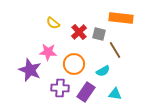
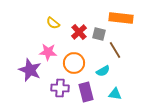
orange circle: moved 1 px up
purple rectangle: rotated 48 degrees counterclockwise
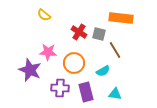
yellow semicircle: moved 9 px left, 8 px up
red cross: rotated 14 degrees counterclockwise
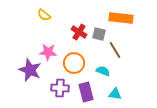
cyan semicircle: rotated 128 degrees counterclockwise
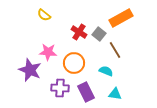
orange rectangle: rotated 35 degrees counterclockwise
gray square: rotated 24 degrees clockwise
cyan semicircle: moved 3 px right
purple rectangle: rotated 12 degrees counterclockwise
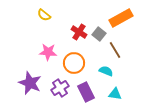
purple star: moved 13 px down
purple cross: rotated 36 degrees counterclockwise
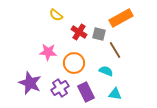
yellow semicircle: moved 12 px right
gray square: rotated 24 degrees counterclockwise
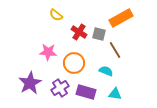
purple star: rotated 20 degrees clockwise
purple rectangle: rotated 48 degrees counterclockwise
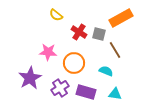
purple star: moved 5 px up
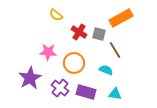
cyan semicircle: moved 1 px up
purple cross: rotated 18 degrees counterclockwise
